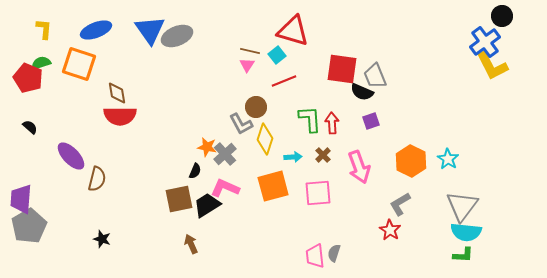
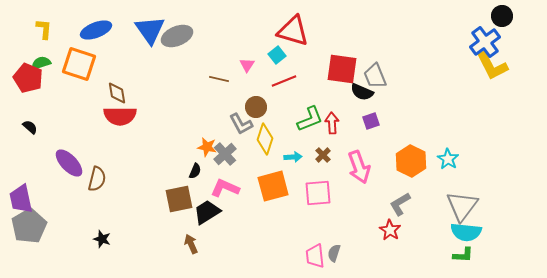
brown line at (250, 51): moved 31 px left, 28 px down
green L-shape at (310, 119): rotated 72 degrees clockwise
purple ellipse at (71, 156): moved 2 px left, 7 px down
purple trapezoid at (21, 199): rotated 16 degrees counterclockwise
black trapezoid at (207, 205): moved 7 px down
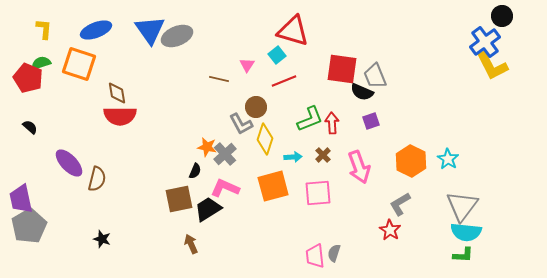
black trapezoid at (207, 212): moved 1 px right, 3 px up
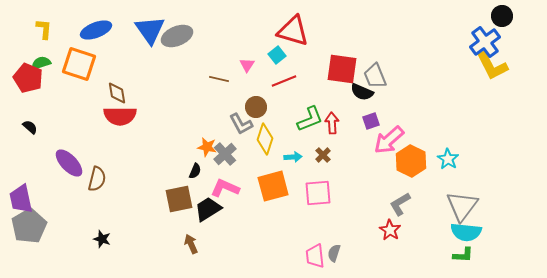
pink arrow at (359, 167): moved 30 px right, 27 px up; rotated 68 degrees clockwise
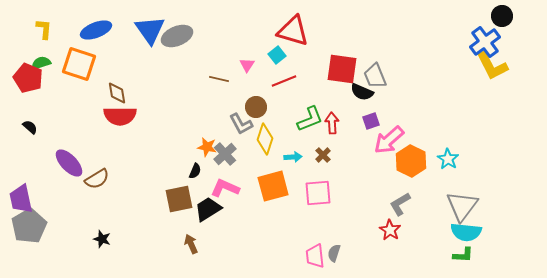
brown semicircle at (97, 179): rotated 45 degrees clockwise
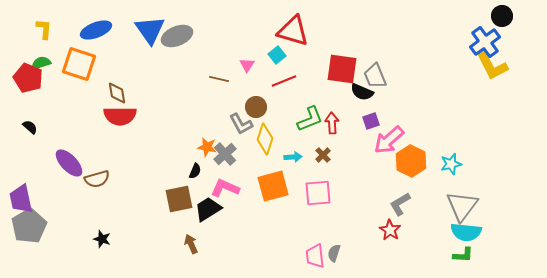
cyan star at (448, 159): moved 3 px right, 5 px down; rotated 25 degrees clockwise
brown semicircle at (97, 179): rotated 15 degrees clockwise
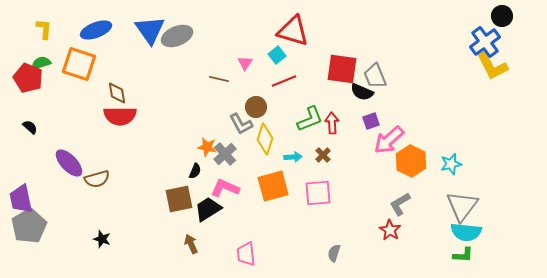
pink triangle at (247, 65): moved 2 px left, 2 px up
pink trapezoid at (315, 256): moved 69 px left, 2 px up
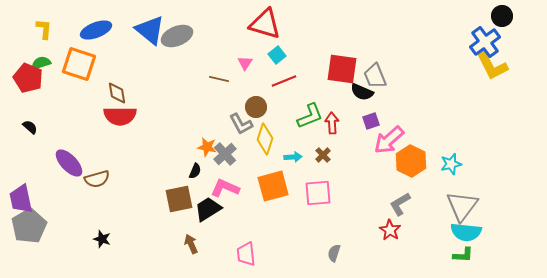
blue triangle at (150, 30): rotated 16 degrees counterclockwise
red triangle at (293, 31): moved 28 px left, 7 px up
green L-shape at (310, 119): moved 3 px up
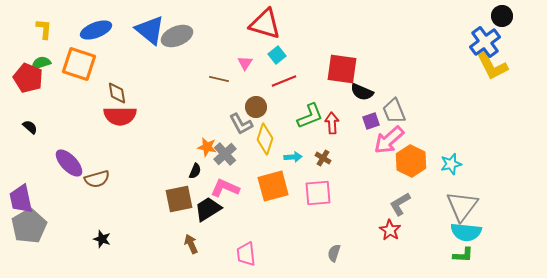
gray trapezoid at (375, 76): moved 19 px right, 35 px down
brown cross at (323, 155): moved 3 px down; rotated 14 degrees counterclockwise
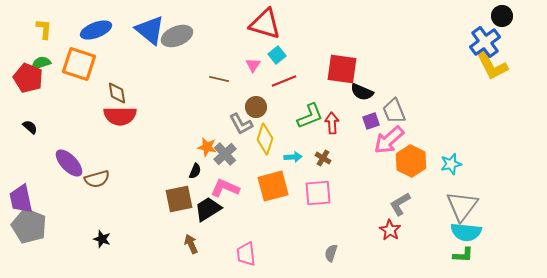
pink triangle at (245, 63): moved 8 px right, 2 px down
gray pentagon at (29, 226): rotated 20 degrees counterclockwise
gray semicircle at (334, 253): moved 3 px left
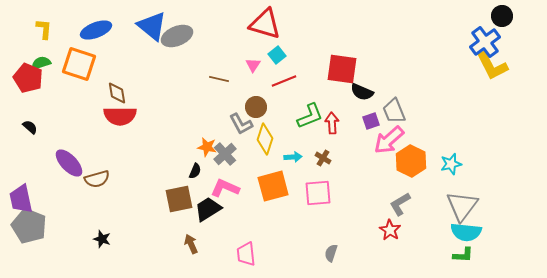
blue triangle at (150, 30): moved 2 px right, 4 px up
